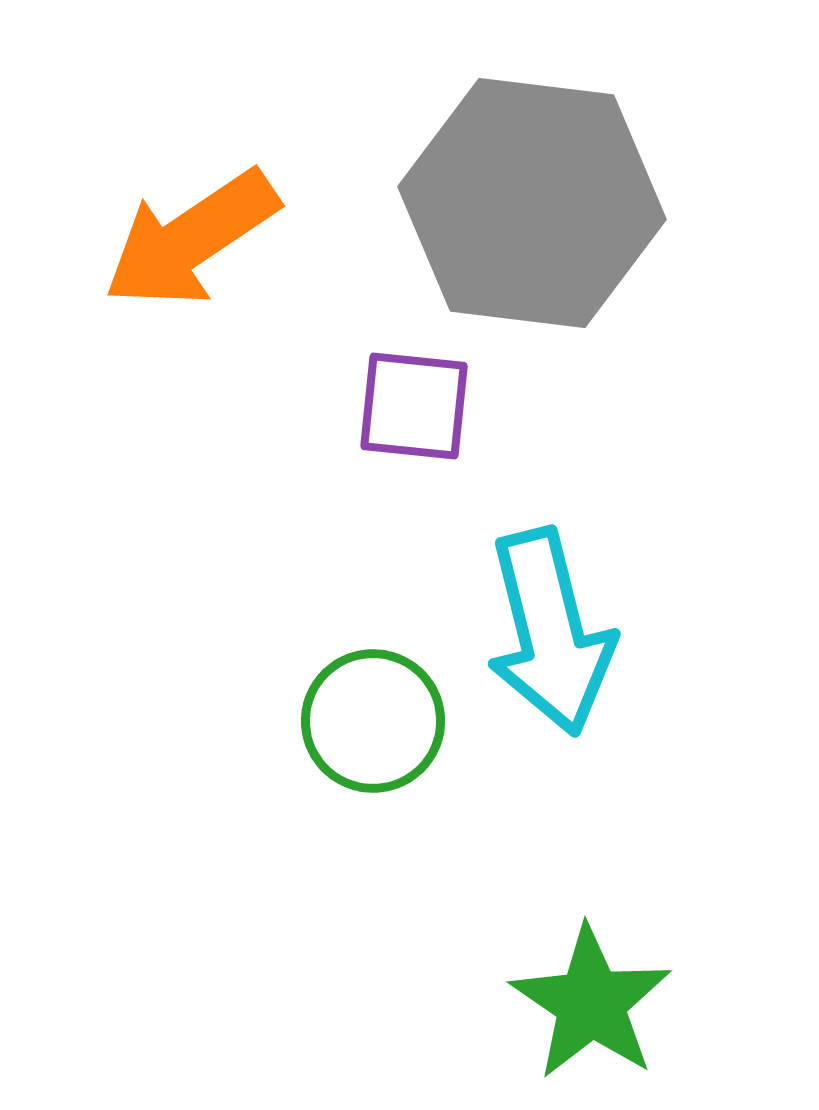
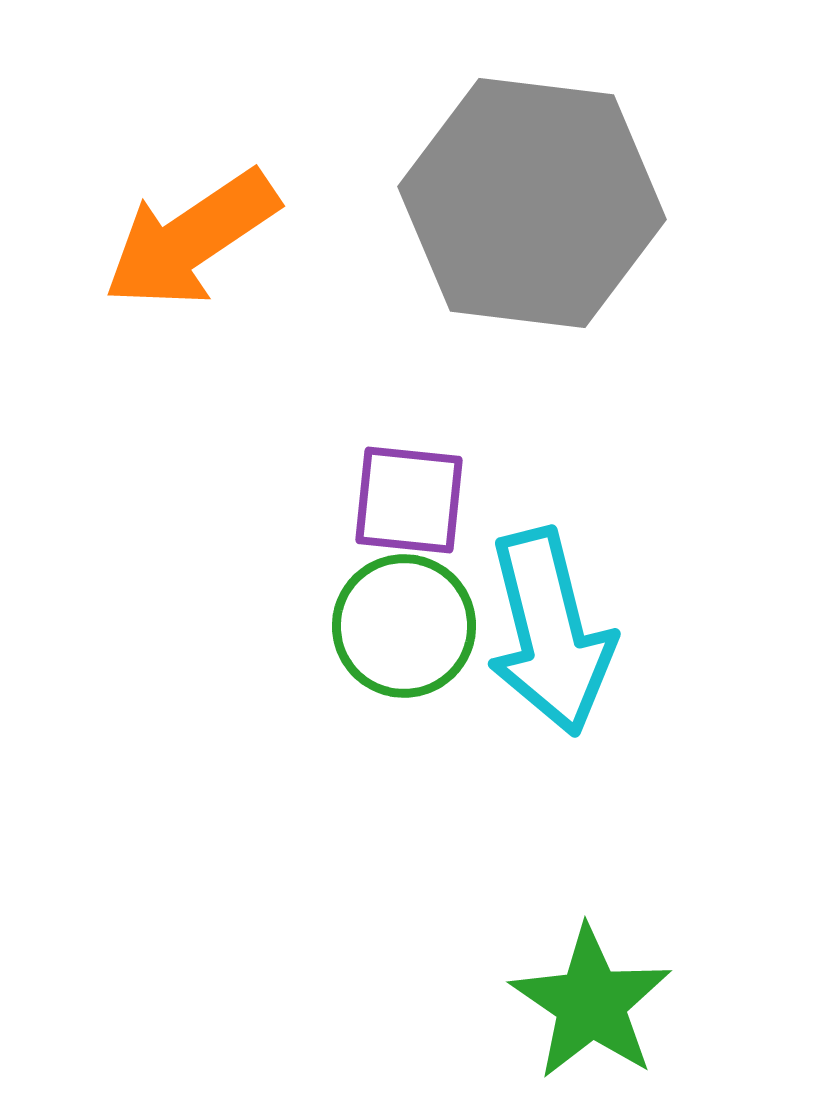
purple square: moved 5 px left, 94 px down
green circle: moved 31 px right, 95 px up
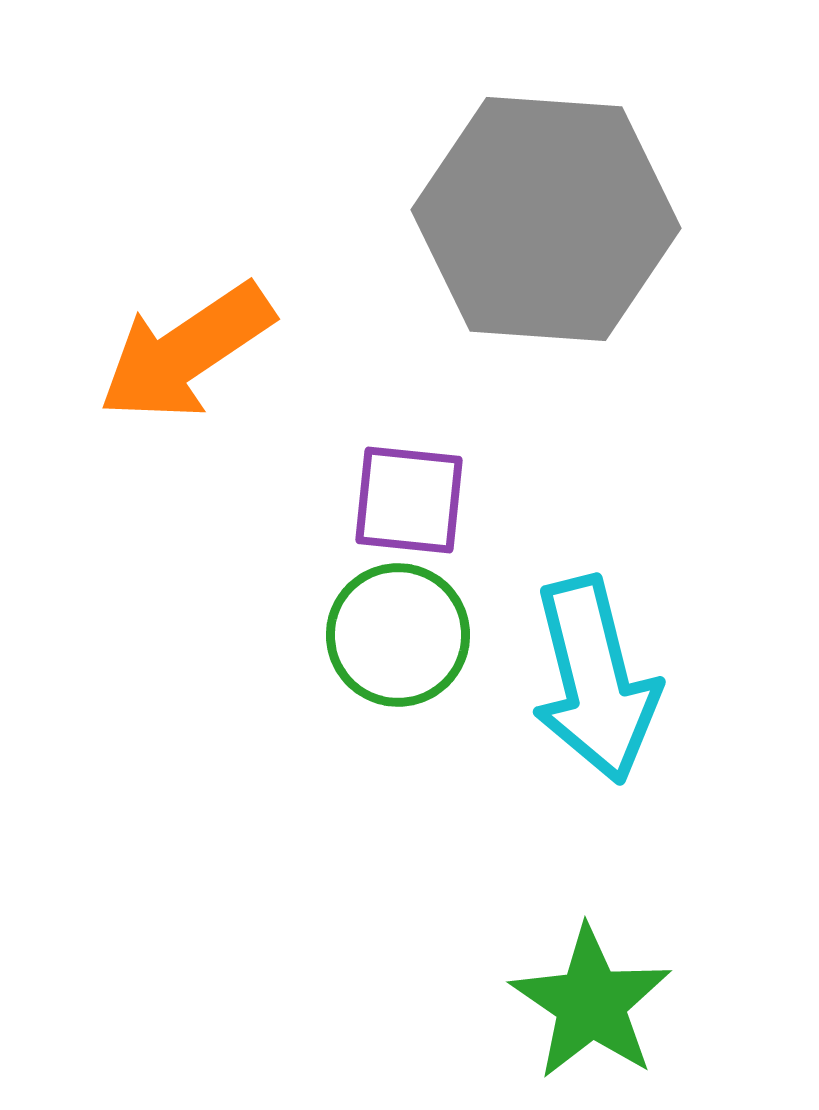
gray hexagon: moved 14 px right, 16 px down; rotated 3 degrees counterclockwise
orange arrow: moved 5 px left, 113 px down
green circle: moved 6 px left, 9 px down
cyan arrow: moved 45 px right, 48 px down
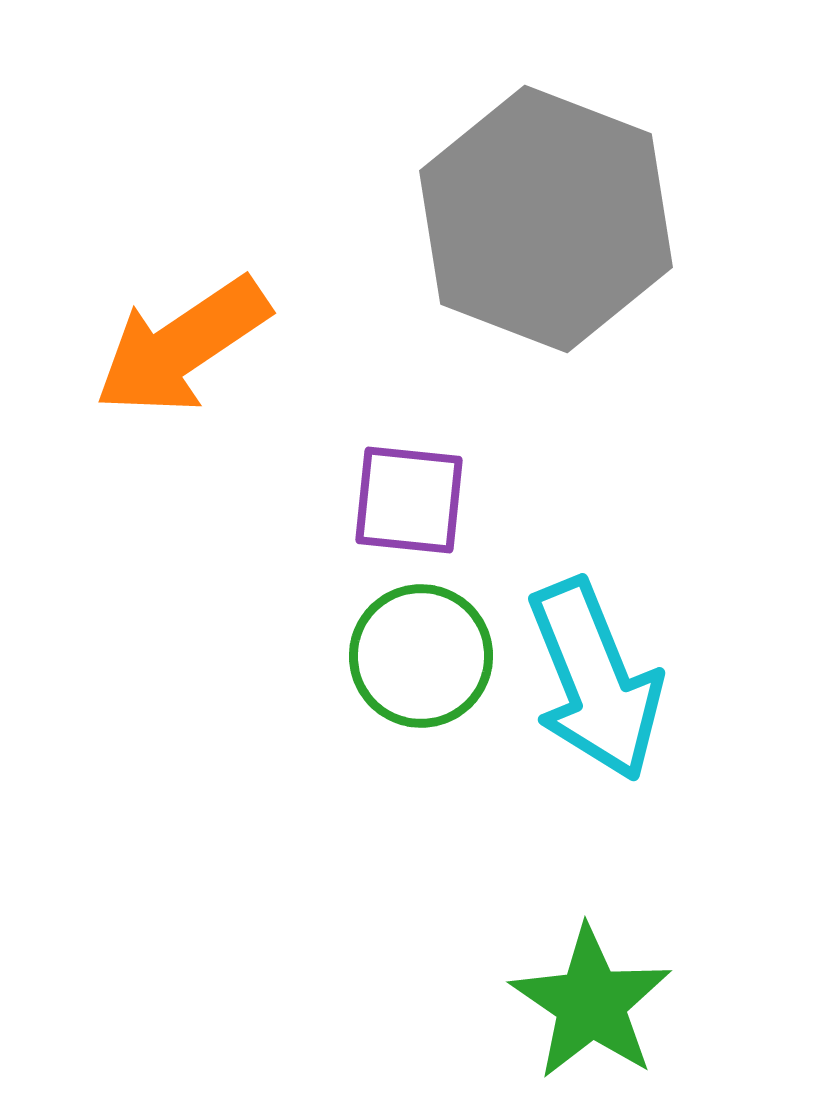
gray hexagon: rotated 17 degrees clockwise
orange arrow: moved 4 px left, 6 px up
green circle: moved 23 px right, 21 px down
cyan arrow: rotated 8 degrees counterclockwise
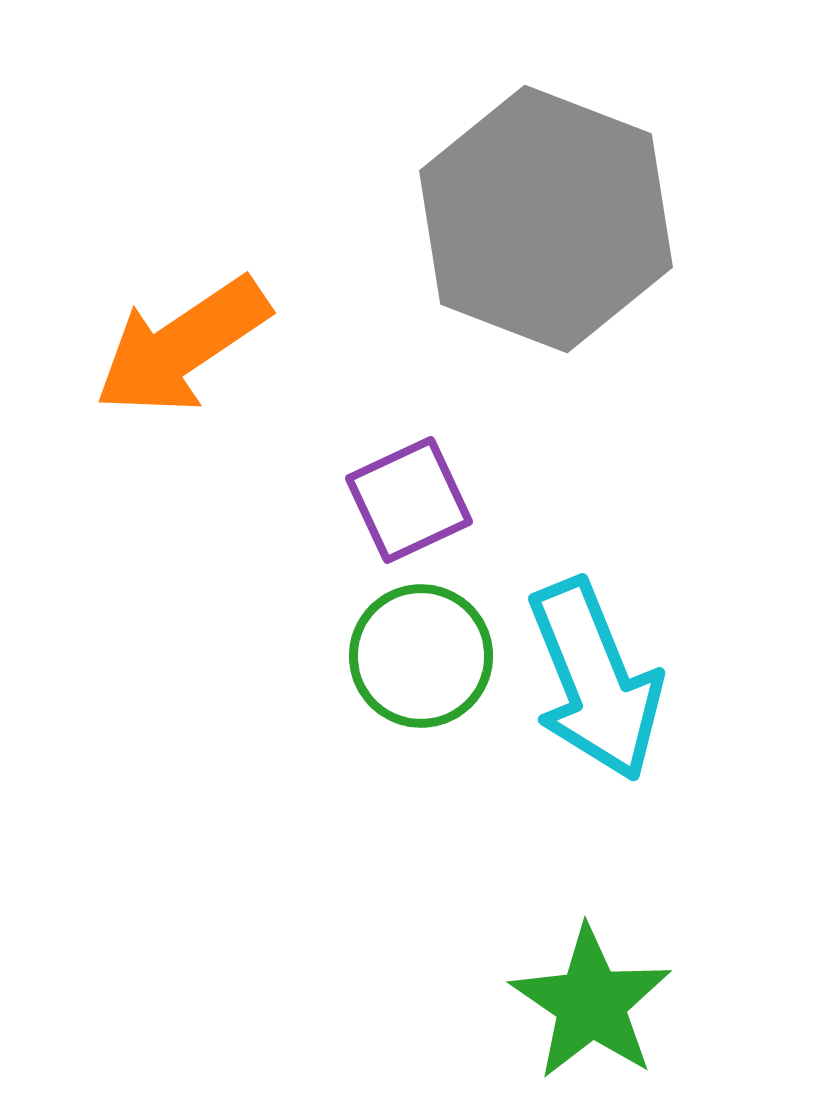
purple square: rotated 31 degrees counterclockwise
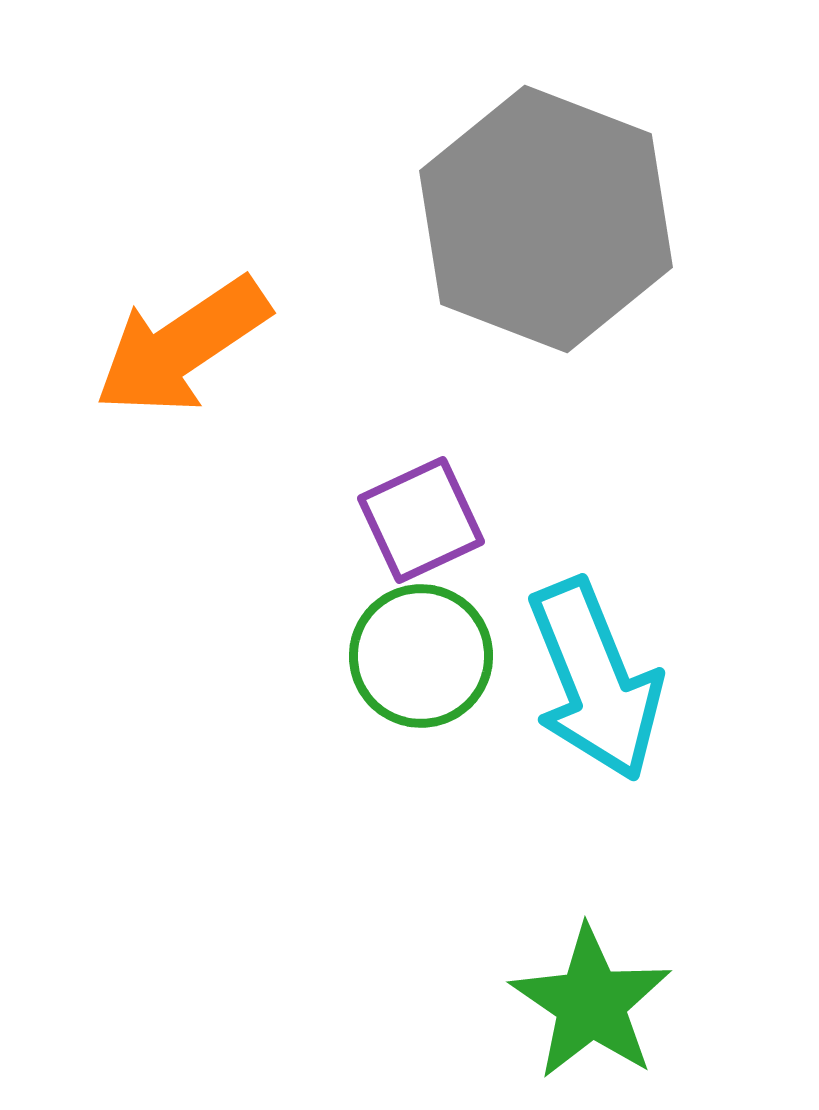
purple square: moved 12 px right, 20 px down
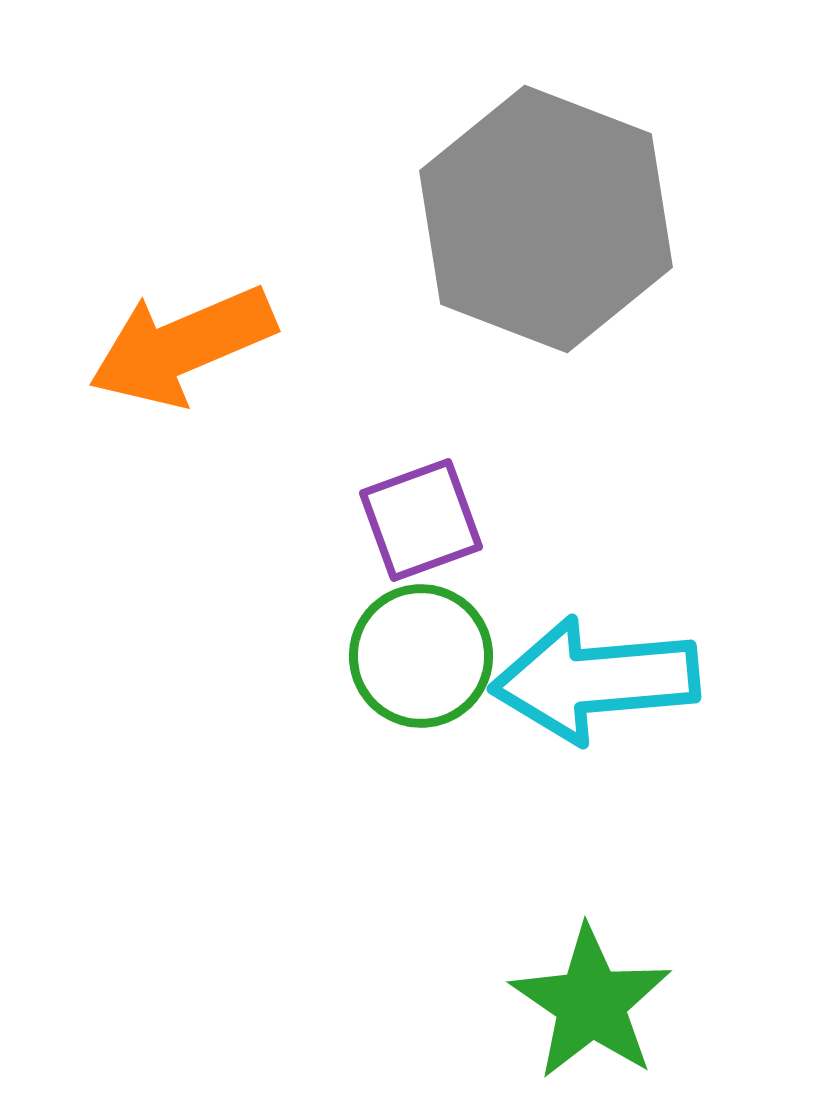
orange arrow: rotated 11 degrees clockwise
purple square: rotated 5 degrees clockwise
cyan arrow: rotated 107 degrees clockwise
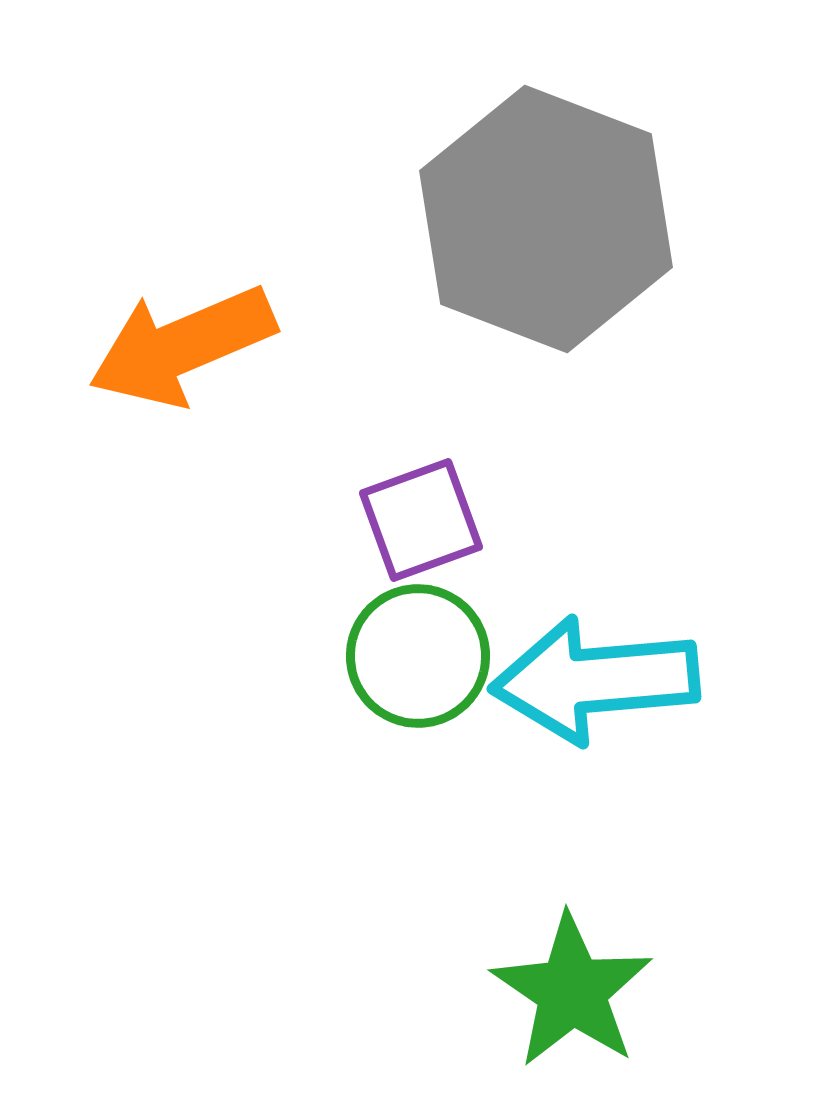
green circle: moved 3 px left
green star: moved 19 px left, 12 px up
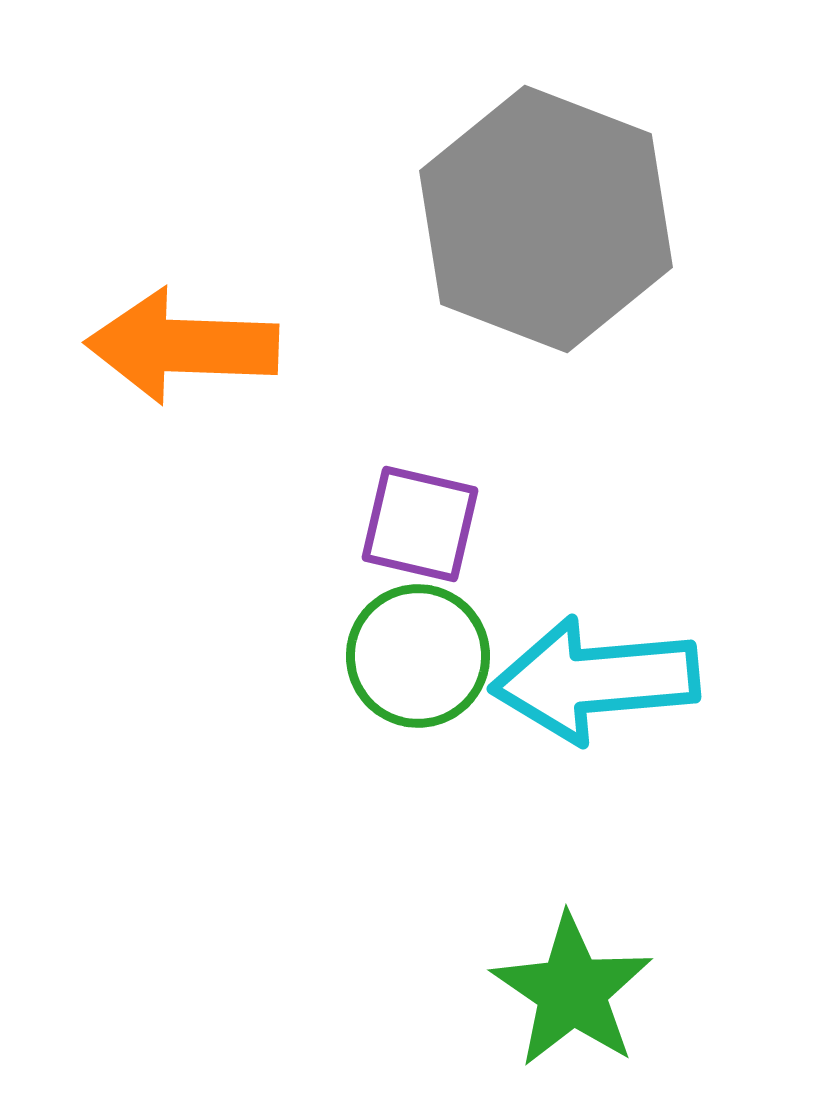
orange arrow: rotated 25 degrees clockwise
purple square: moved 1 px left, 4 px down; rotated 33 degrees clockwise
